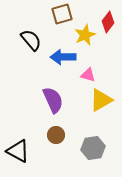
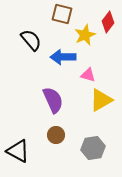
brown square: rotated 30 degrees clockwise
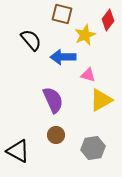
red diamond: moved 2 px up
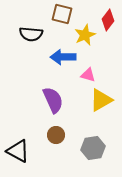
black semicircle: moved 6 px up; rotated 135 degrees clockwise
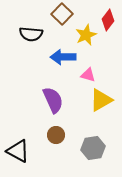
brown square: rotated 30 degrees clockwise
yellow star: moved 1 px right
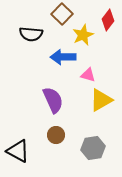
yellow star: moved 3 px left
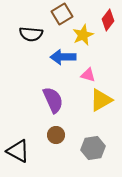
brown square: rotated 15 degrees clockwise
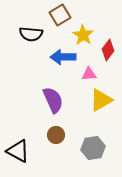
brown square: moved 2 px left, 1 px down
red diamond: moved 30 px down
yellow star: rotated 15 degrees counterclockwise
pink triangle: moved 1 px right, 1 px up; rotated 21 degrees counterclockwise
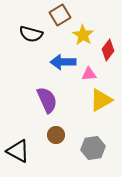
black semicircle: rotated 10 degrees clockwise
blue arrow: moved 5 px down
purple semicircle: moved 6 px left
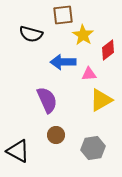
brown square: moved 3 px right; rotated 25 degrees clockwise
red diamond: rotated 15 degrees clockwise
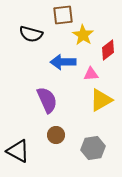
pink triangle: moved 2 px right
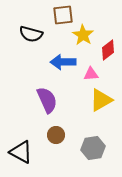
black triangle: moved 3 px right, 1 px down
